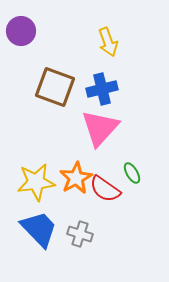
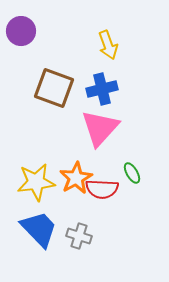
yellow arrow: moved 3 px down
brown square: moved 1 px left, 1 px down
red semicircle: moved 3 px left; rotated 32 degrees counterclockwise
gray cross: moved 1 px left, 2 px down
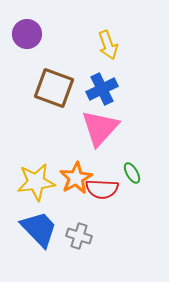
purple circle: moved 6 px right, 3 px down
blue cross: rotated 12 degrees counterclockwise
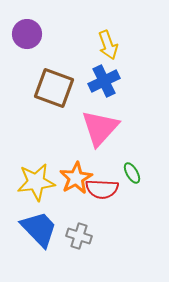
blue cross: moved 2 px right, 8 px up
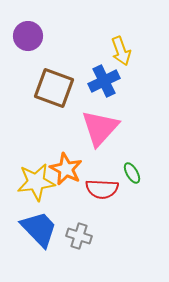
purple circle: moved 1 px right, 2 px down
yellow arrow: moved 13 px right, 6 px down
orange star: moved 10 px left, 9 px up; rotated 16 degrees counterclockwise
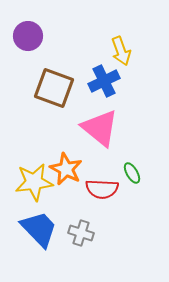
pink triangle: rotated 33 degrees counterclockwise
yellow star: moved 2 px left
gray cross: moved 2 px right, 3 px up
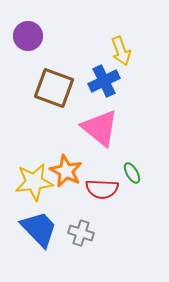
orange star: moved 2 px down
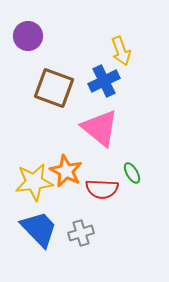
gray cross: rotated 35 degrees counterclockwise
